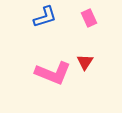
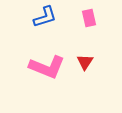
pink rectangle: rotated 12 degrees clockwise
pink L-shape: moved 6 px left, 6 px up
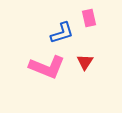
blue L-shape: moved 17 px right, 16 px down
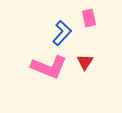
blue L-shape: rotated 30 degrees counterclockwise
pink L-shape: moved 2 px right
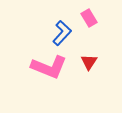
pink rectangle: rotated 18 degrees counterclockwise
red triangle: moved 4 px right
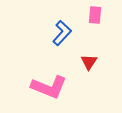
pink rectangle: moved 6 px right, 3 px up; rotated 36 degrees clockwise
pink L-shape: moved 20 px down
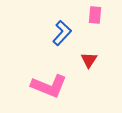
red triangle: moved 2 px up
pink L-shape: moved 1 px up
